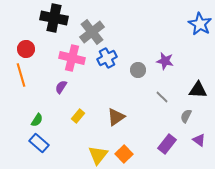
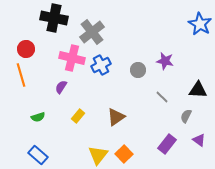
blue cross: moved 6 px left, 7 px down
green semicircle: moved 1 px right, 3 px up; rotated 40 degrees clockwise
blue rectangle: moved 1 px left, 12 px down
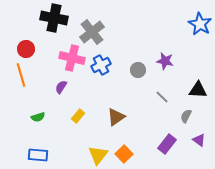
blue rectangle: rotated 36 degrees counterclockwise
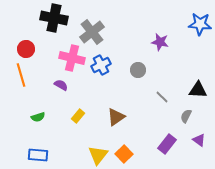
blue star: rotated 25 degrees counterclockwise
purple star: moved 5 px left, 19 px up
purple semicircle: moved 2 px up; rotated 88 degrees clockwise
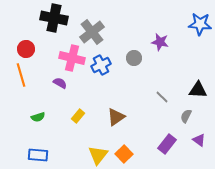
gray circle: moved 4 px left, 12 px up
purple semicircle: moved 1 px left, 2 px up
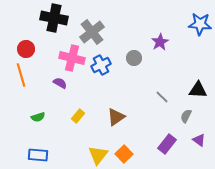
purple star: rotated 30 degrees clockwise
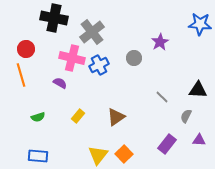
blue cross: moved 2 px left
purple triangle: rotated 32 degrees counterclockwise
blue rectangle: moved 1 px down
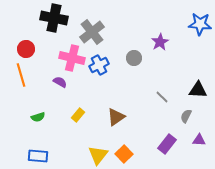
purple semicircle: moved 1 px up
yellow rectangle: moved 1 px up
